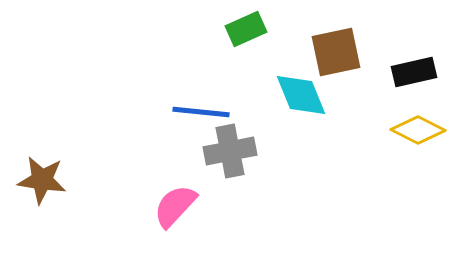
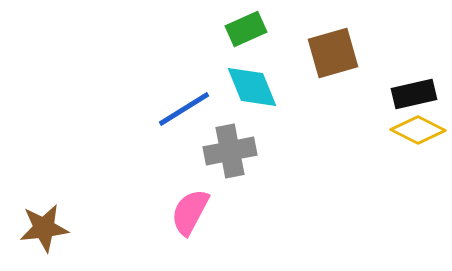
brown square: moved 3 px left, 1 px down; rotated 4 degrees counterclockwise
black rectangle: moved 22 px down
cyan diamond: moved 49 px left, 8 px up
blue line: moved 17 px left, 3 px up; rotated 38 degrees counterclockwise
brown star: moved 2 px right, 48 px down; rotated 15 degrees counterclockwise
pink semicircle: moved 15 px right, 6 px down; rotated 15 degrees counterclockwise
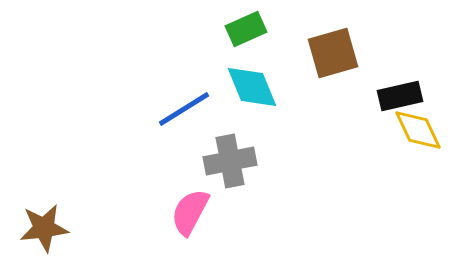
black rectangle: moved 14 px left, 2 px down
yellow diamond: rotated 38 degrees clockwise
gray cross: moved 10 px down
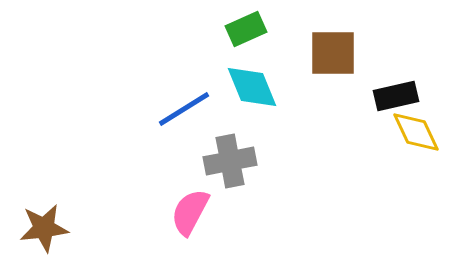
brown square: rotated 16 degrees clockwise
black rectangle: moved 4 px left
yellow diamond: moved 2 px left, 2 px down
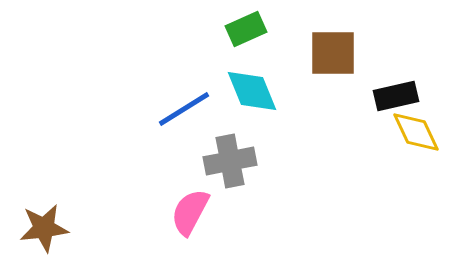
cyan diamond: moved 4 px down
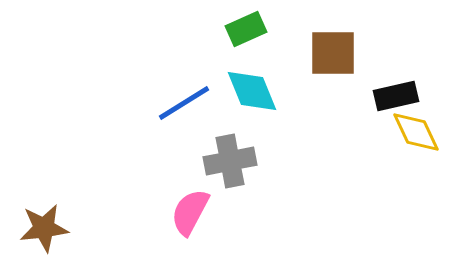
blue line: moved 6 px up
